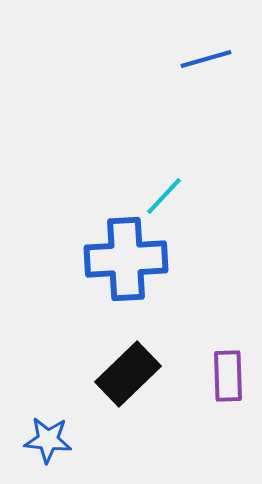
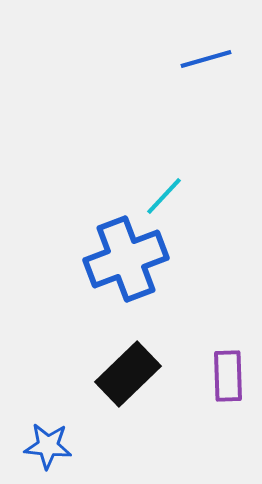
blue cross: rotated 18 degrees counterclockwise
blue star: moved 6 px down
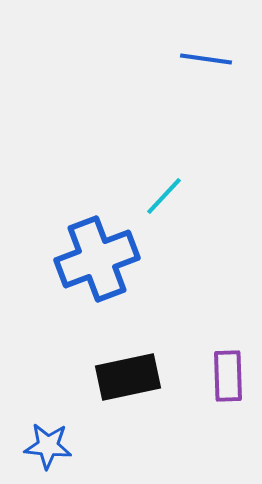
blue line: rotated 24 degrees clockwise
blue cross: moved 29 px left
black rectangle: moved 3 px down; rotated 32 degrees clockwise
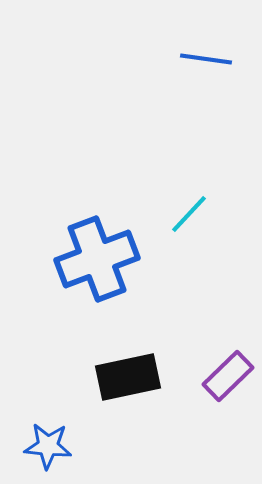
cyan line: moved 25 px right, 18 px down
purple rectangle: rotated 48 degrees clockwise
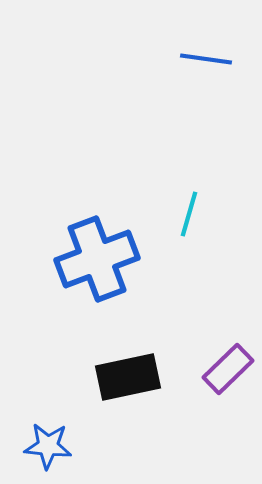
cyan line: rotated 27 degrees counterclockwise
purple rectangle: moved 7 px up
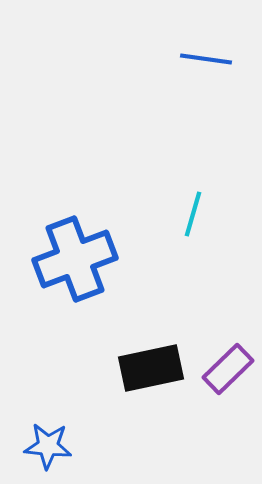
cyan line: moved 4 px right
blue cross: moved 22 px left
black rectangle: moved 23 px right, 9 px up
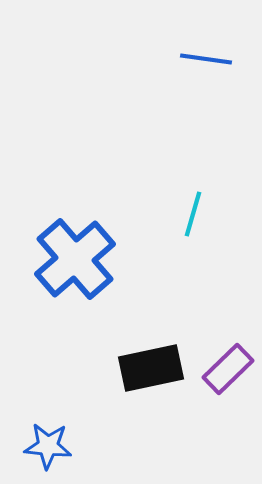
blue cross: rotated 20 degrees counterclockwise
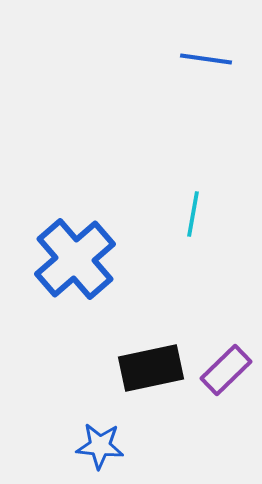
cyan line: rotated 6 degrees counterclockwise
purple rectangle: moved 2 px left, 1 px down
blue star: moved 52 px right
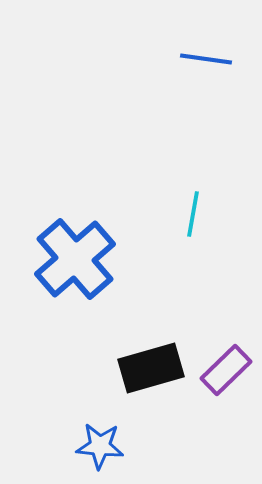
black rectangle: rotated 4 degrees counterclockwise
